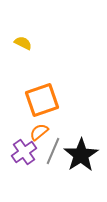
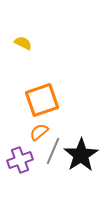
purple cross: moved 4 px left, 8 px down; rotated 15 degrees clockwise
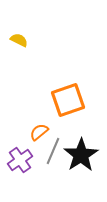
yellow semicircle: moved 4 px left, 3 px up
orange square: moved 26 px right
purple cross: rotated 15 degrees counterclockwise
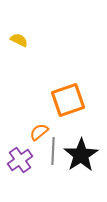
gray line: rotated 20 degrees counterclockwise
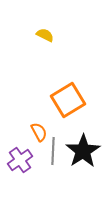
yellow semicircle: moved 26 px right, 5 px up
orange square: rotated 12 degrees counterclockwise
orange semicircle: rotated 102 degrees clockwise
black star: moved 2 px right, 4 px up
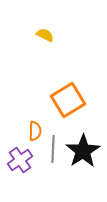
orange semicircle: moved 4 px left, 1 px up; rotated 30 degrees clockwise
gray line: moved 2 px up
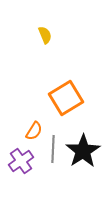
yellow semicircle: rotated 42 degrees clockwise
orange square: moved 2 px left, 2 px up
orange semicircle: moved 1 px left; rotated 30 degrees clockwise
purple cross: moved 1 px right, 1 px down
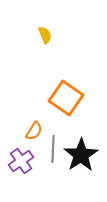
orange square: rotated 24 degrees counterclockwise
black star: moved 2 px left, 4 px down
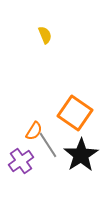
orange square: moved 9 px right, 15 px down
gray line: moved 5 px left, 4 px up; rotated 36 degrees counterclockwise
